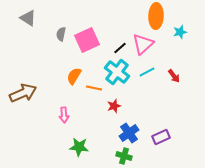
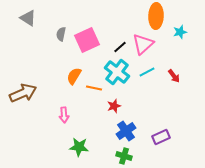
black line: moved 1 px up
blue cross: moved 3 px left, 2 px up
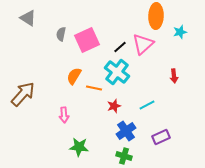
cyan line: moved 33 px down
red arrow: rotated 32 degrees clockwise
brown arrow: moved 1 px down; rotated 24 degrees counterclockwise
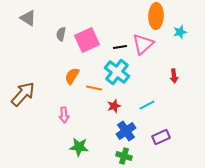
black line: rotated 32 degrees clockwise
orange semicircle: moved 2 px left
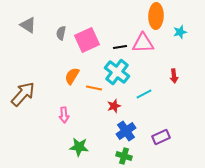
gray triangle: moved 7 px down
gray semicircle: moved 1 px up
pink triangle: moved 1 px up; rotated 40 degrees clockwise
cyan line: moved 3 px left, 11 px up
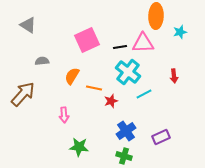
gray semicircle: moved 19 px left, 28 px down; rotated 72 degrees clockwise
cyan cross: moved 11 px right
red star: moved 3 px left, 5 px up
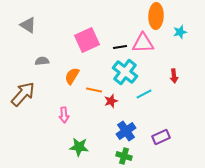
cyan cross: moved 3 px left
orange line: moved 2 px down
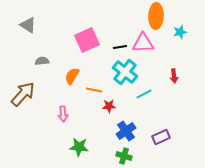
red star: moved 2 px left, 5 px down; rotated 16 degrees clockwise
pink arrow: moved 1 px left, 1 px up
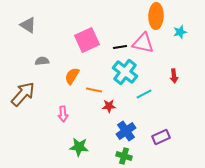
pink triangle: rotated 15 degrees clockwise
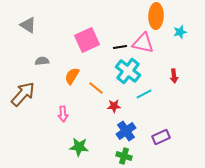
cyan cross: moved 3 px right, 1 px up
orange line: moved 2 px right, 2 px up; rotated 28 degrees clockwise
red star: moved 5 px right
